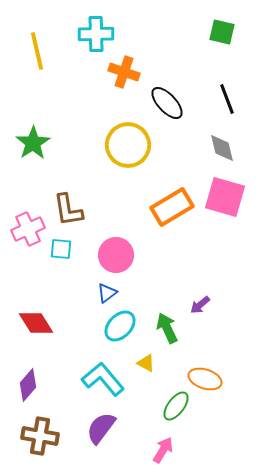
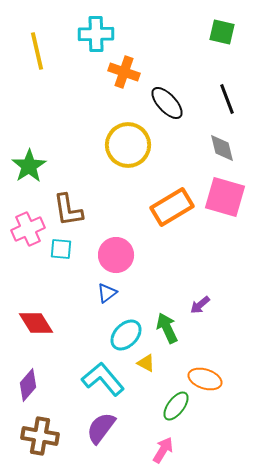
green star: moved 4 px left, 23 px down
cyan ellipse: moved 6 px right, 9 px down
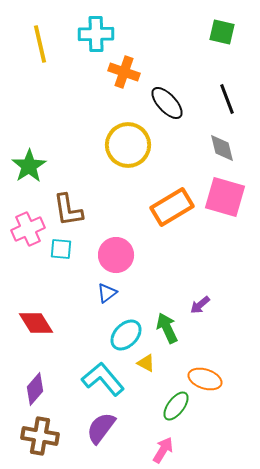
yellow line: moved 3 px right, 7 px up
purple diamond: moved 7 px right, 4 px down
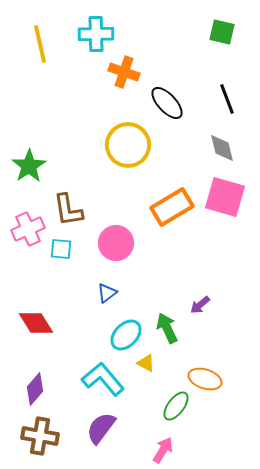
pink circle: moved 12 px up
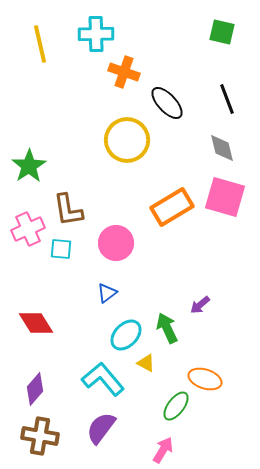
yellow circle: moved 1 px left, 5 px up
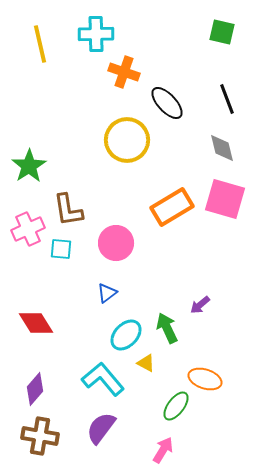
pink square: moved 2 px down
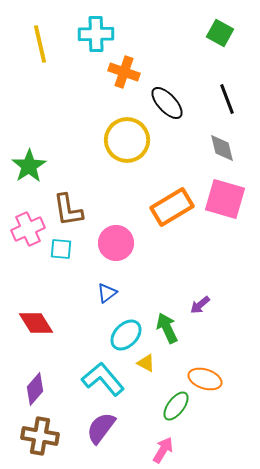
green square: moved 2 px left, 1 px down; rotated 16 degrees clockwise
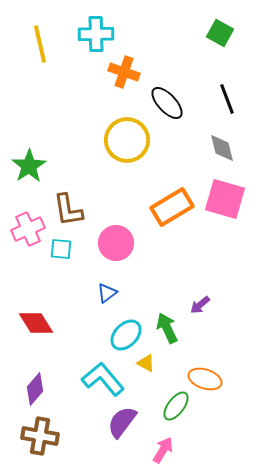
purple semicircle: moved 21 px right, 6 px up
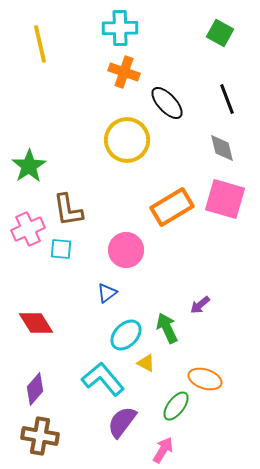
cyan cross: moved 24 px right, 6 px up
pink circle: moved 10 px right, 7 px down
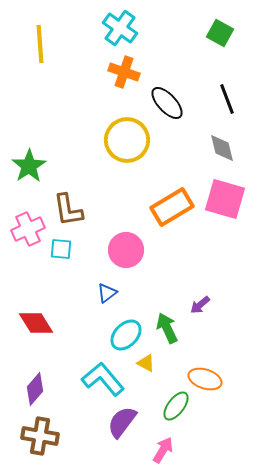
cyan cross: rotated 36 degrees clockwise
yellow line: rotated 9 degrees clockwise
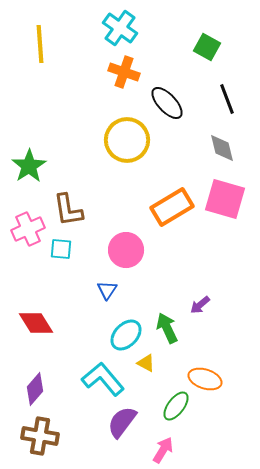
green square: moved 13 px left, 14 px down
blue triangle: moved 3 px up; rotated 20 degrees counterclockwise
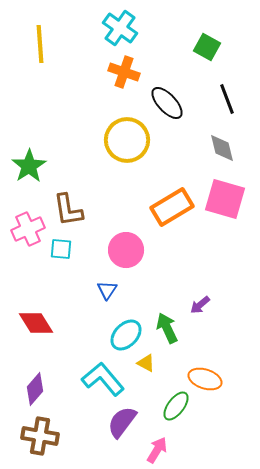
pink arrow: moved 6 px left
